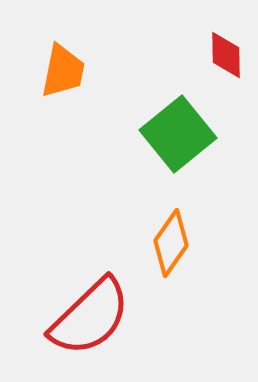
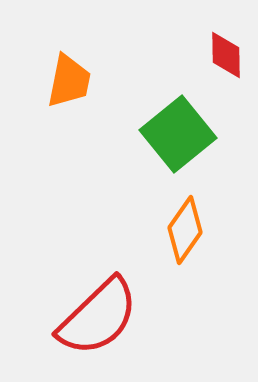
orange trapezoid: moved 6 px right, 10 px down
orange diamond: moved 14 px right, 13 px up
red semicircle: moved 8 px right
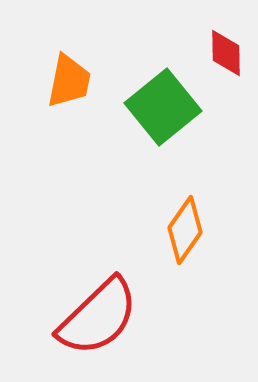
red diamond: moved 2 px up
green square: moved 15 px left, 27 px up
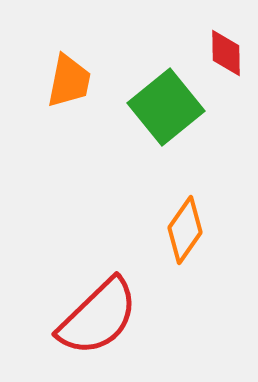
green square: moved 3 px right
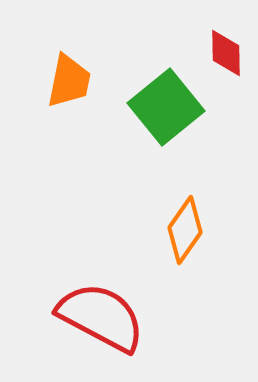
red semicircle: moved 3 px right; rotated 108 degrees counterclockwise
